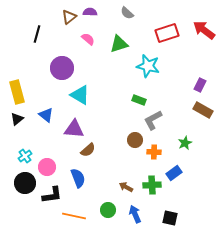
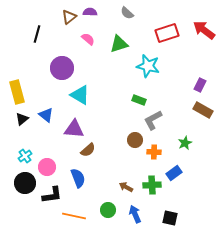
black triangle: moved 5 px right
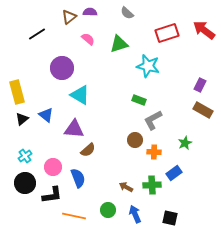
black line: rotated 42 degrees clockwise
pink circle: moved 6 px right
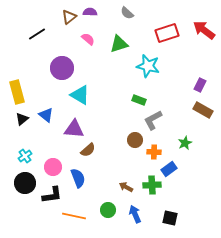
blue rectangle: moved 5 px left, 4 px up
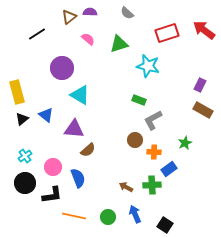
green circle: moved 7 px down
black square: moved 5 px left, 7 px down; rotated 21 degrees clockwise
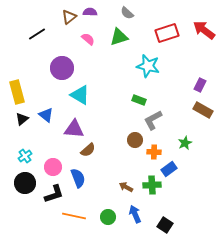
green triangle: moved 7 px up
black L-shape: moved 2 px right, 1 px up; rotated 10 degrees counterclockwise
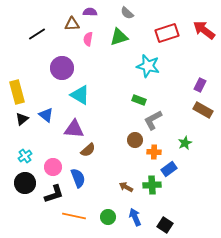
brown triangle: moved 3 px right, 7 px down; rotated 35 degrees clockwise
pink semicircle: rotated 120 degrees counterclockwise
blue arrow: moved 3 px down
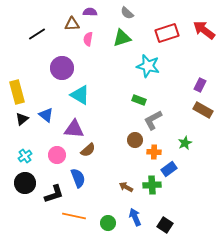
green triangle: moved 3 px right, 1 px down
pink circle: moved 4 px right, 12 px up
green circle: moved 6 px down
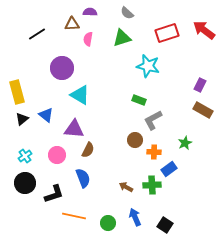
brown semicircle: rotated 21 degrees counterclockwise
blue semicircle: moved 5 px right
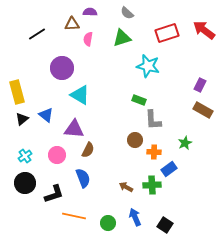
gray L-shape: rotated 65 degrees counterclockwise
